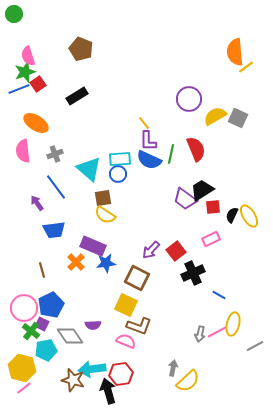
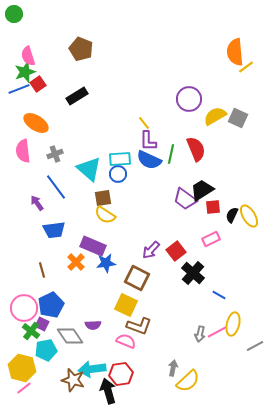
black cross at (193, 273): rotated 25 degrees counterclockwise
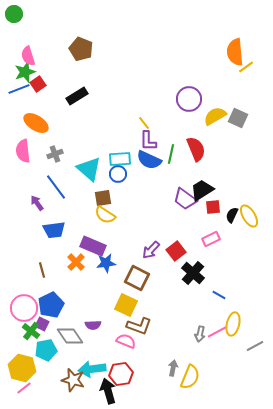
yellow semicircle at (188, 381): moved 2 px right, 4 px up; rotated 25 degrees counterclockwise
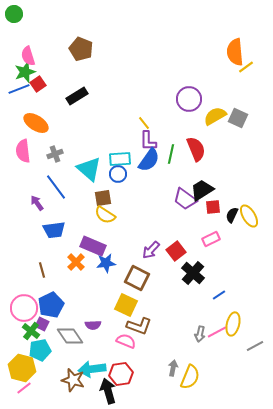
blue semicircle at (149, 160): rotated 80 degrees counterclockwise
blue line at (219, 295): rotated 64 degrees counterclockwise
cyan pentagon at (46, 350): moved 6 px left
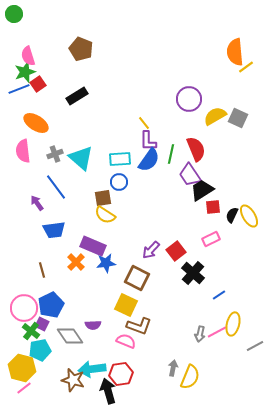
cyan triangle at (89, 169): moved 8 px left, 11 px up
blue circle at (118, 174): moved 1 px right, 8 px down
purple trapezoid at (185, 199): moved 5 px right, 24 px up; rotated 20 degrees clockwise
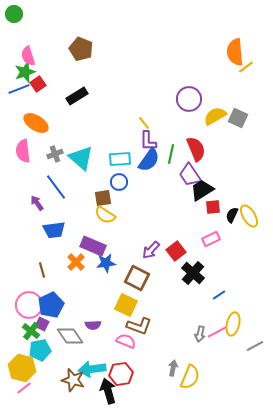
pink circle at (24, 308): moved 5 px right, 3 px up
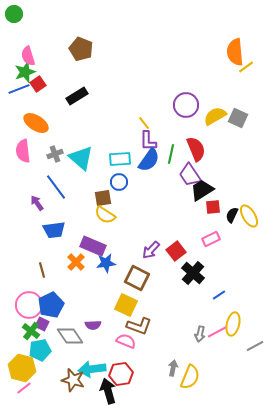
purple circle at (189, 99): moved 3 px left, 6 px down
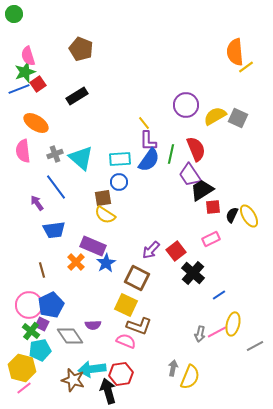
blue star at (106, 263): rotated 24 degrees counterclockwise
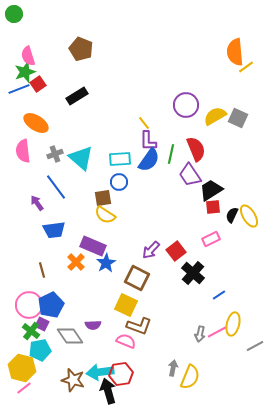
black trapezoid at (202, 190): moved 9 px right
cyan arrow at (92, 369): moved 8 px right, 3 px down
